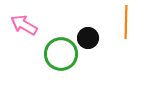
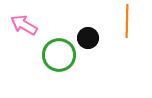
orange line: moved 1 px right, 1 px up
green circle: moved 2 px left, 1 px down
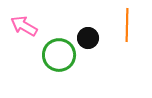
orange line: moved 4 px down
pink arrow: moved 1 px down
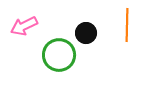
pink arrow: rotated 56 degrees counterclockwise
black circle: moved 2 px left, 5 px up
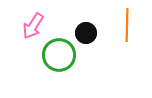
pink arrow: moved 9 px right; rotated 32 degrees counterclockwise
